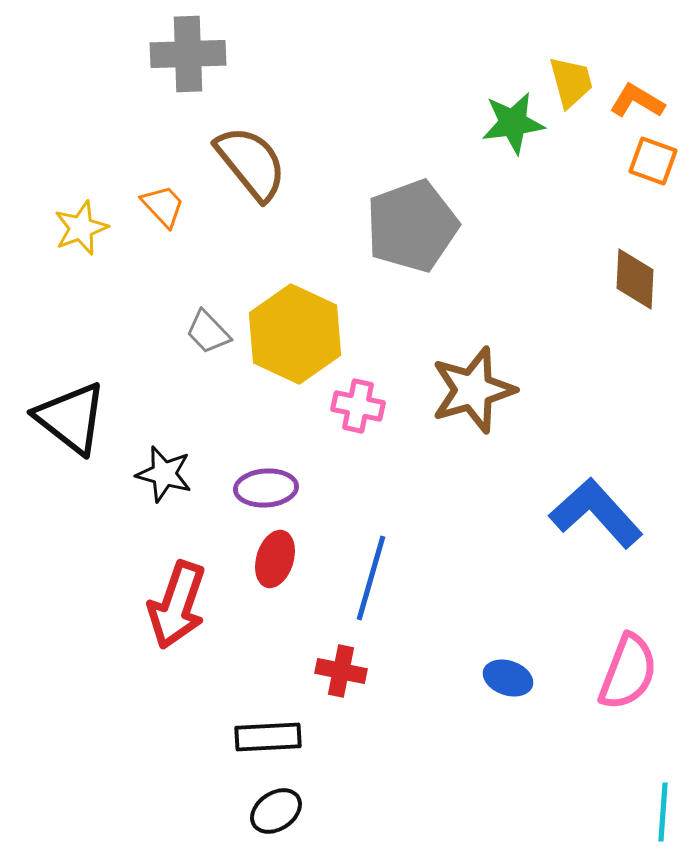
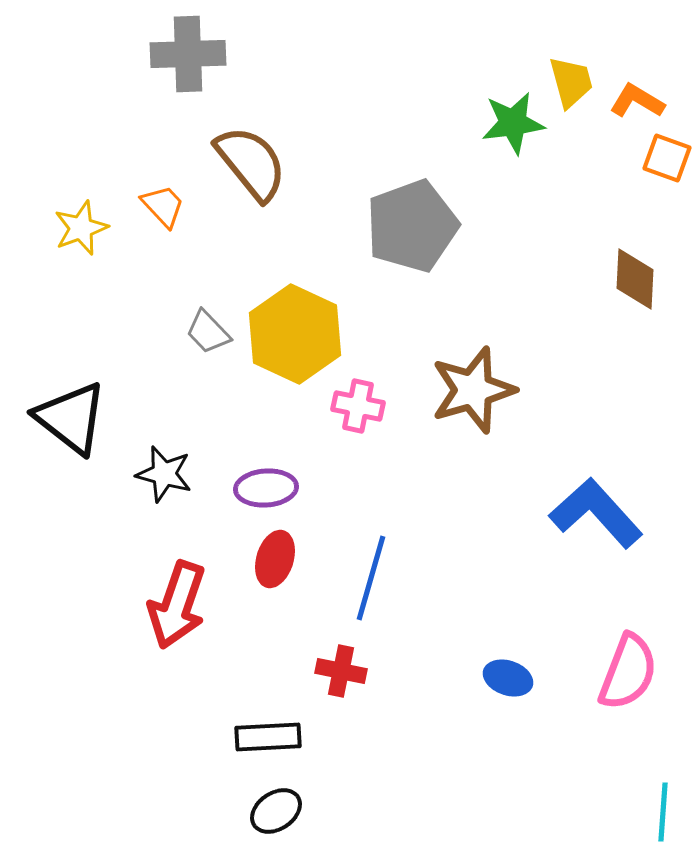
orange square: moved 14 px right, 3 px up
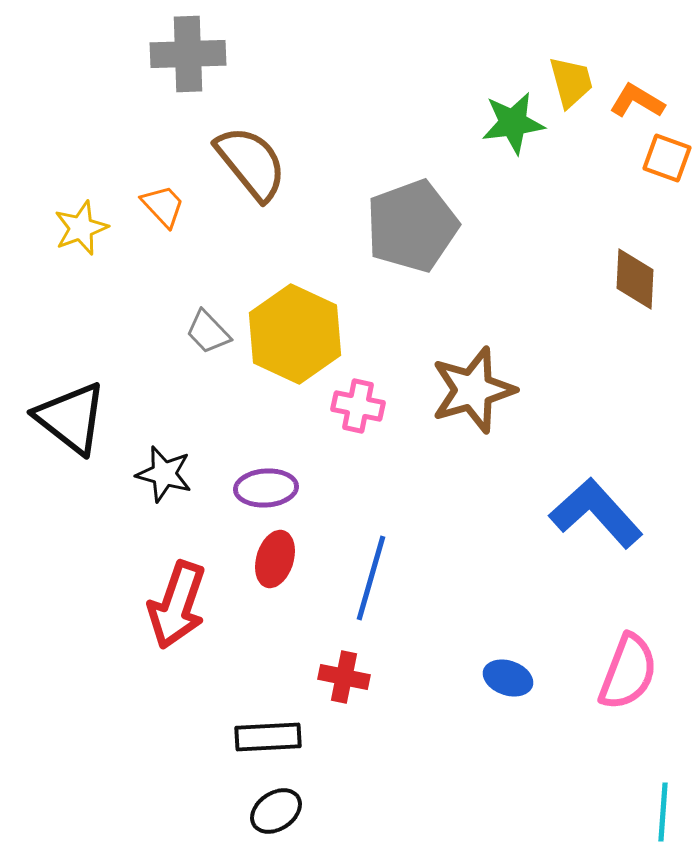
red cross: moved 3 px right, 6 px down
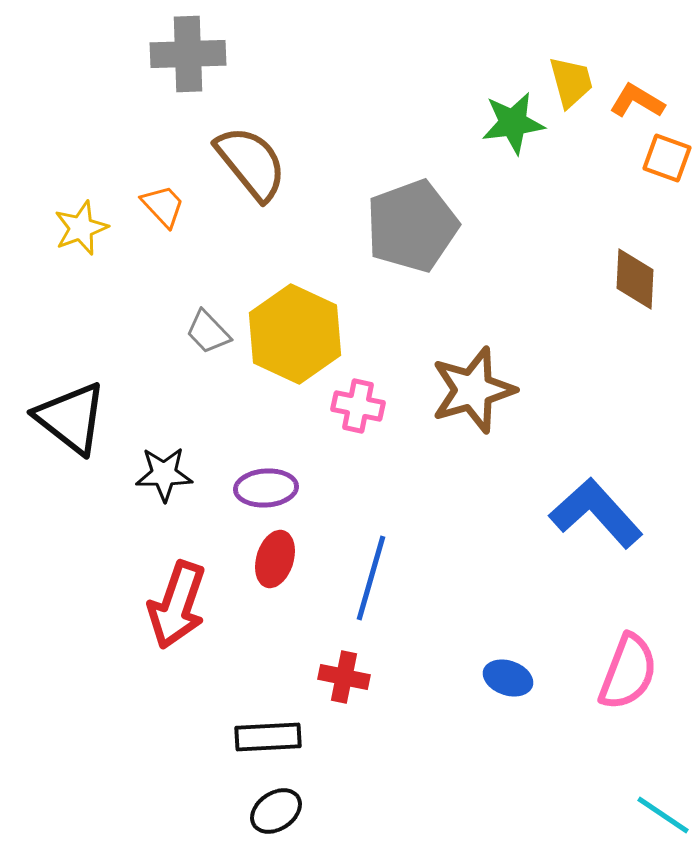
black star: rotated 16 degrees counterclockwise
cyan line: moved 3 px down; rotated 60 degrees counterclockwise
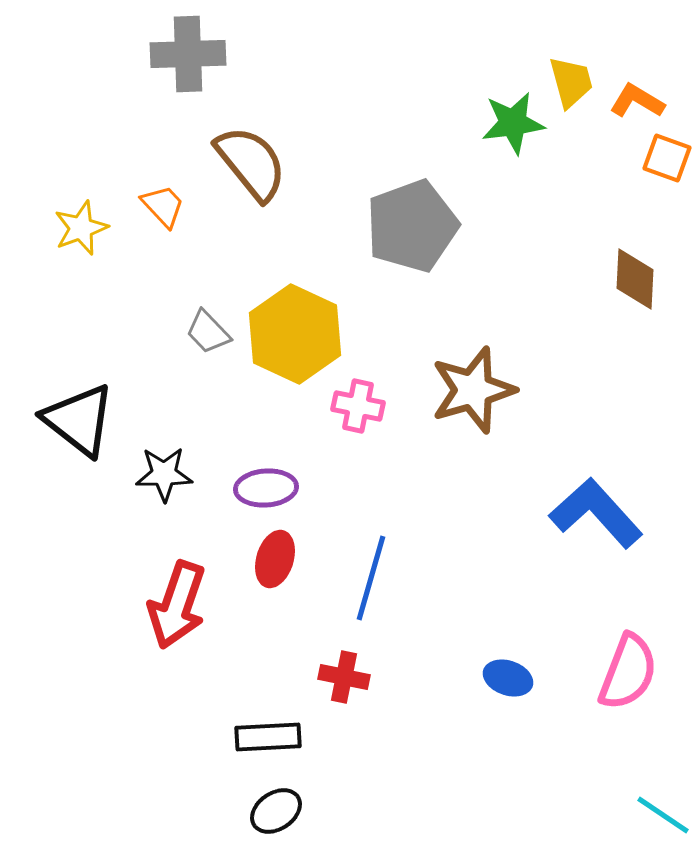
black triangle: moved 8 px right, 2 px down
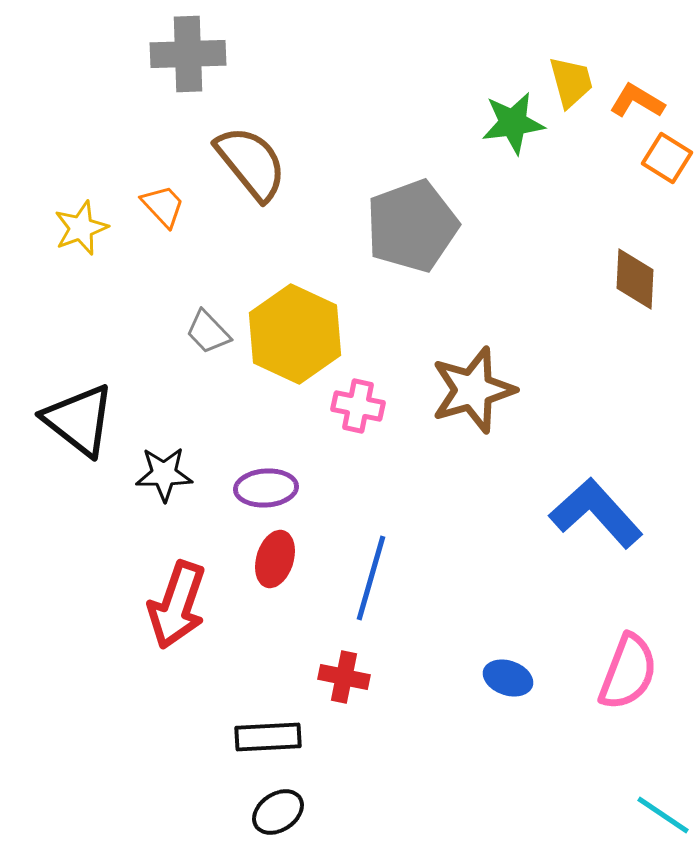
orange square: rotated 12 degrees clockwise
black ellipse: moved 2 px right, 1 px down
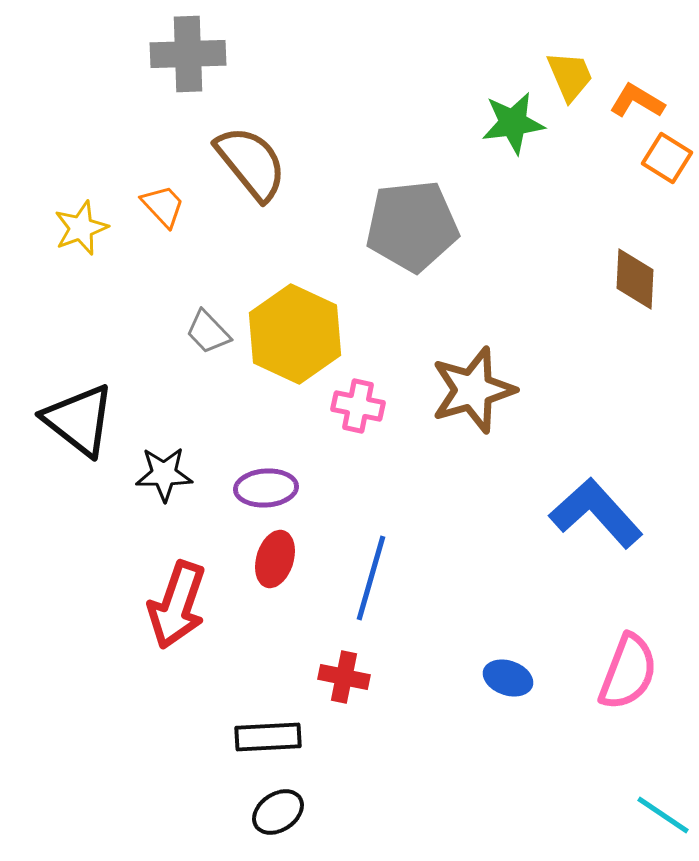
yellow trapezoid: moved 1 px left, 6 px up; rotated 8 degrees counterclockwise
gray pentagon: rotated 14 degrees clockwise
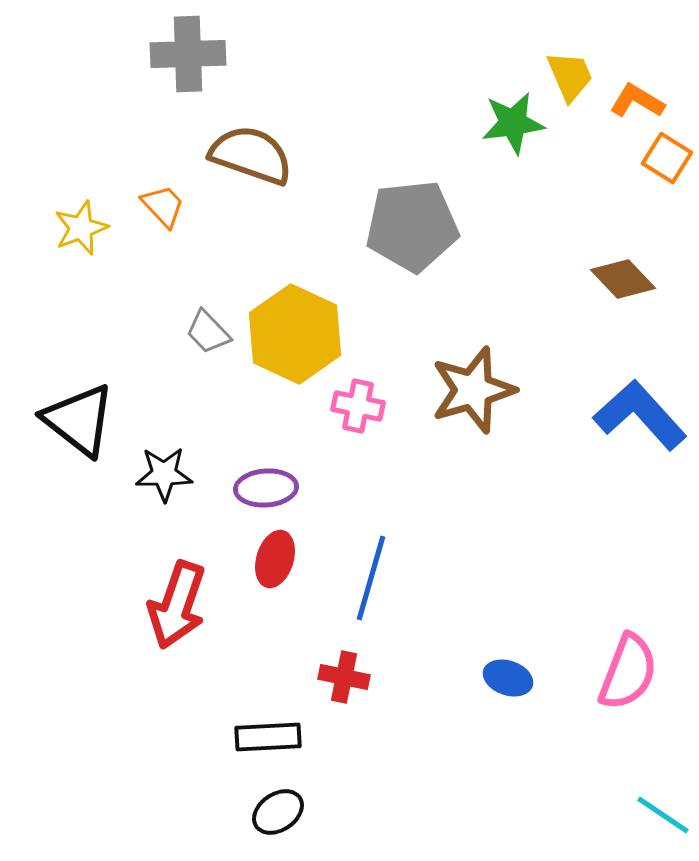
brown semicircle: moved 8 px up; rotated 32 degrees counterclockwise
brown diamond: moved 12 px left; rotated 46 degrees counterclockwise
blue L-shape: moved 44 px right, 98 px up
